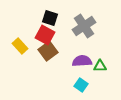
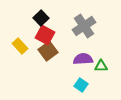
black square: moved 9 px left; rotated 28 degrees clockwise
purple semicircle: moved 1 px right, 2 px up
green triangle: moved 1 px right
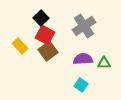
green triangle: moved 3 px right, 3 px up
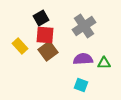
black square: rotated 14 degrees clockwise
red square: rotated 24 degrees counterclockwise
cyan square: rotated 16 degrees counterclockwise
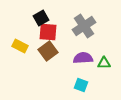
red square: moved 3 px right, 3 px up
yellow rectangle: rotated 21 degrees counterclockwise
purple semicircle: moved 1 px up
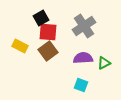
green triangle: rotated 24 degrees counterclockwise
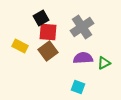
gray cross: moved 2 px left, 1 px down
cyan square: moved 3 px left, 2 px down
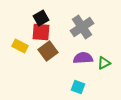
red square: moved 7 px left
